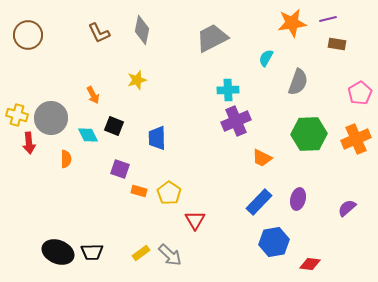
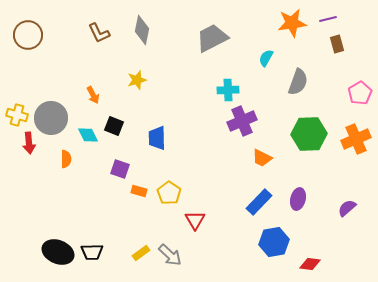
brown rectangle: rotated 66 degrees clockwise
purple cross: moved 6 px right
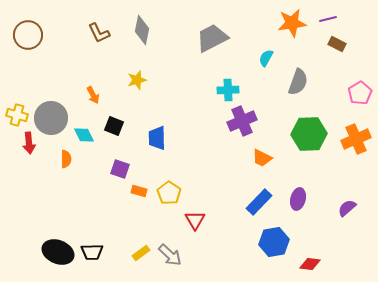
brown rectangle: rotated 48 degrees counterclockwise
cyan diamond: moved 4 px left
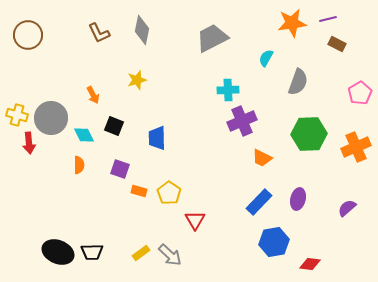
orange cross: moved 8 px down
orange semicircle: moved 13 px right, 6 px down
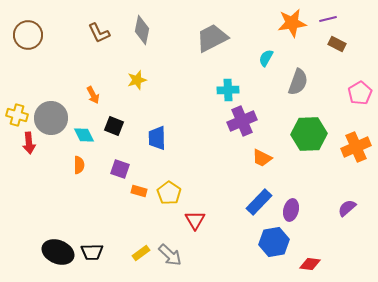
purple ellipse: moved 7 px left, 11 px down
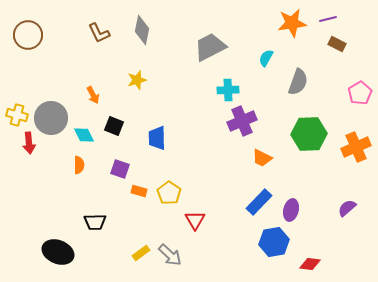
gray trapezoid: moved 2 px left, 9 px down
black trapezoid: moved 3 px right, 30 px up
